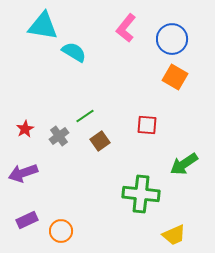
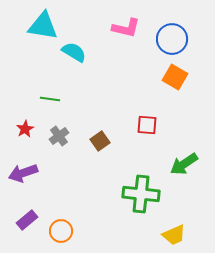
pink L-shape: rotated 116 degrees counterclockwise
green line: moved 35 px left, 17 px up; rotated 42 degrees clockwise
purple rectangle: rotated 15 degrees counterclockwise
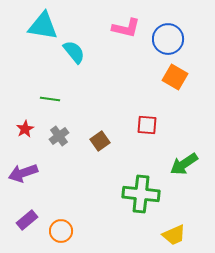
blue circle: moved 4 px left
cyan semicircle: rotated 20 degrees clockwise
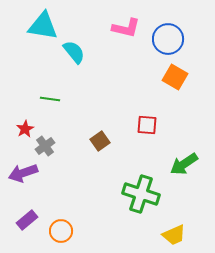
gray cross: moved 14 px left, 10 px down
green cross: rotated 12 degrees clockwise
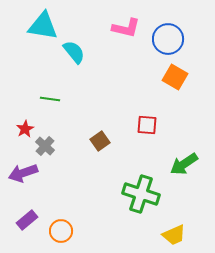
gray cross: rotated 12 degrees counterclockwise
